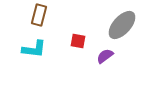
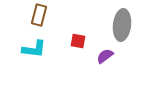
gray ellipse: rotated 36 degrees counterclockwise
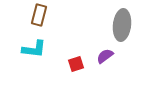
red square: moved 2 px left, 23 px down; rotated 28 degrees counterclockwise
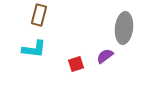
gray ellipse: moved 2 px right, 3 px down
